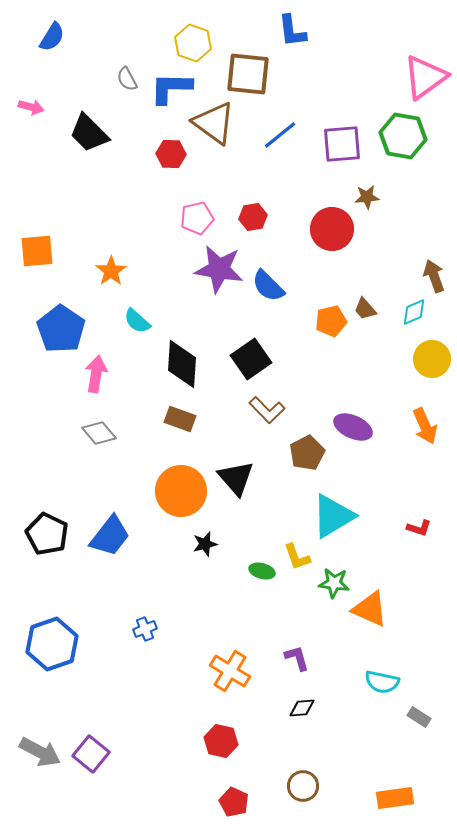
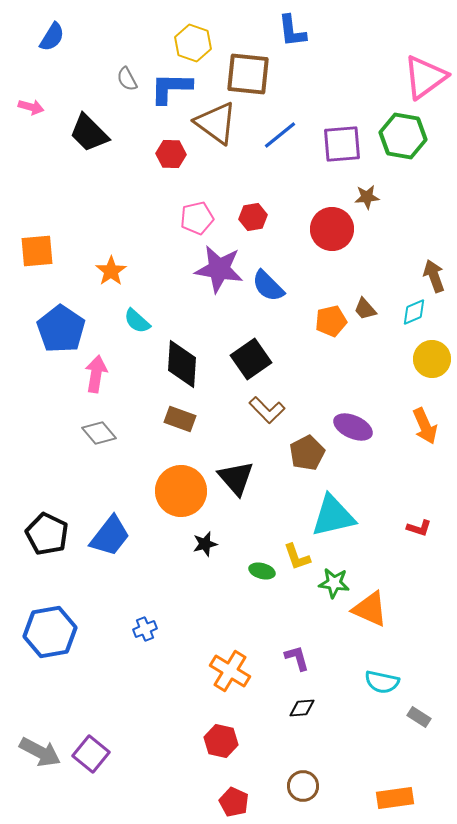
brown triangle at (214, 123): moved 2 px right
cyan triangle at (333, 516): rotated 18 degrees clockwise
blue hexagon at (52, 644): moved 2 px left, 12 px up; rotated 9 degrees clockwise
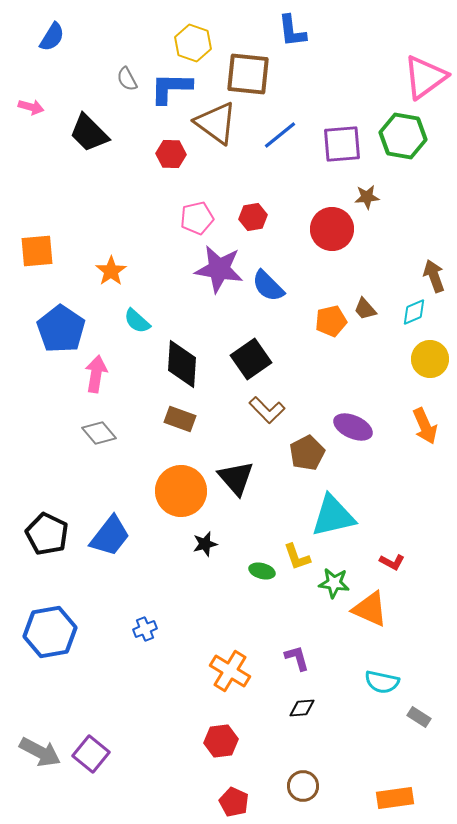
yellow circle at (432, 359): moved 2 px left
red L-shape at (419, 528): moved 27 px left, 34 px down; rotated 10 degrees clockwise
red hexagon at (221, 741): rotated 20 degrees counterclockwise
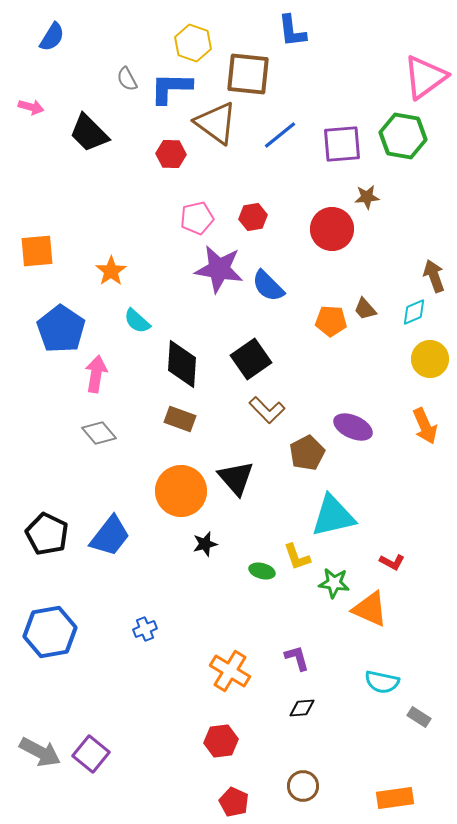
orange pentagon at (331, 321): rotated 16 degrees clockwise
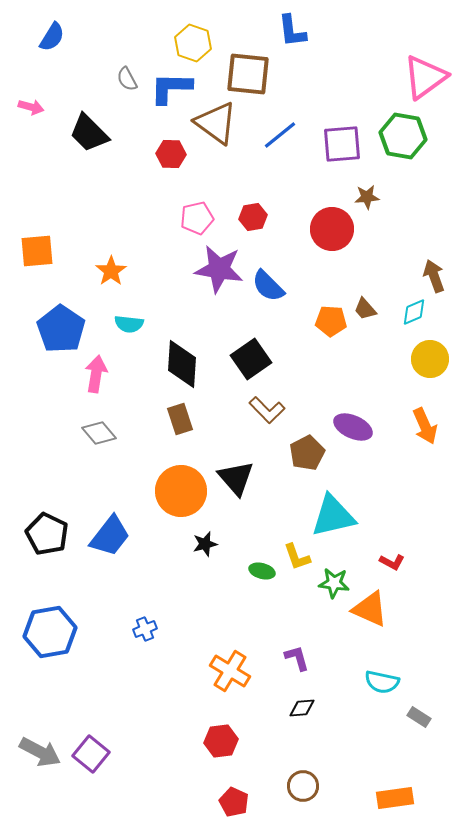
cyan semicircle at (137, 321): moved 8 px left, 3 px down; rotated 36 degrees counterclockwise
brown rectangle at (180, 419): rotated 52 degrees clockwise
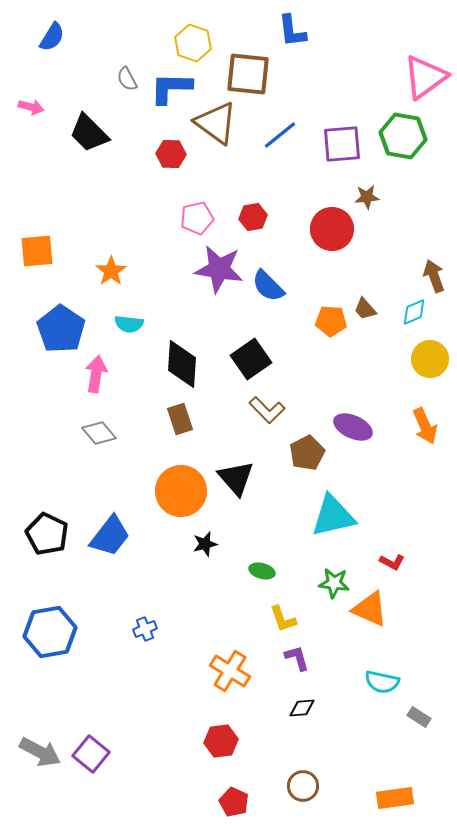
yellow L-shape at (297, 557): moved 14 px left, 62 px down
